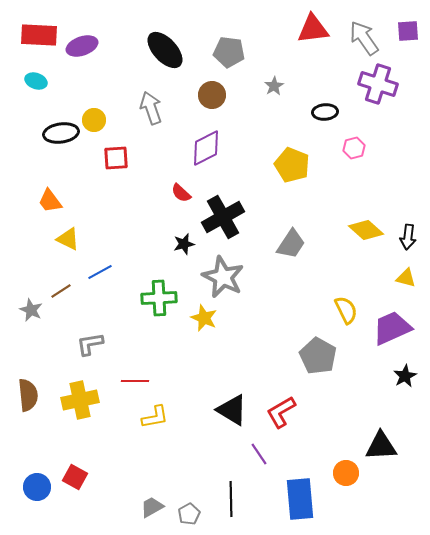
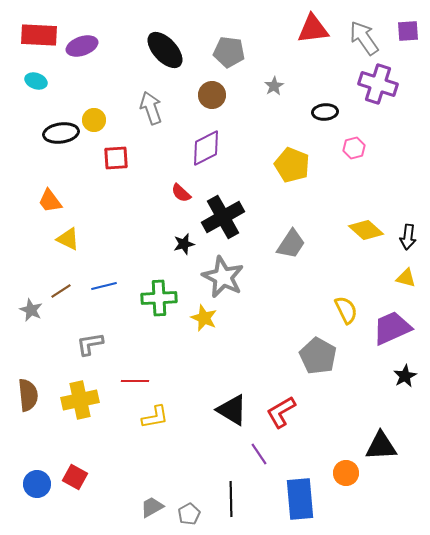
blue line at (100, 272): moved 4 px right, 14 px down; rotated 15 degrees clockwise
blue circle at (37, 487): moved 3 px up
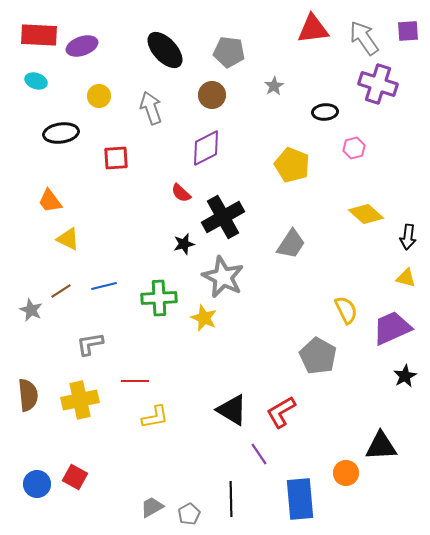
yellow circle at (94, 120): moved 5 px right, 24 px up
yellow diamond at (366, 230): moved 16 px up
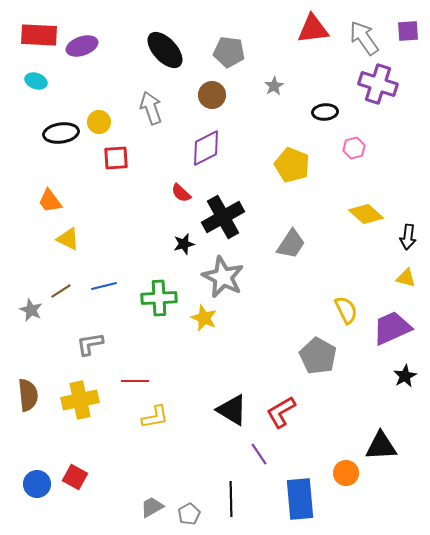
yellow circle at (99, 96): moved 26 px down
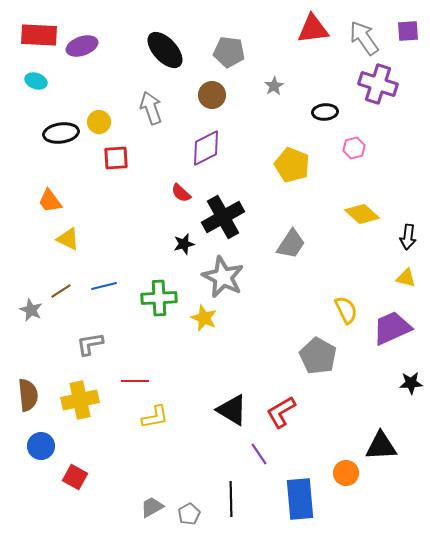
yellow diamond at (366, 214): moved 4 px left
black star at (405, 376): moved 6 px right, 7 px down; rotated 25 degrees clockwise
blue circle at (37, 484): moved 4 px right, 38 px up
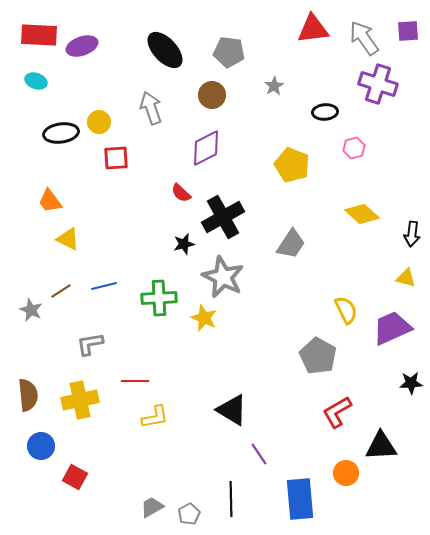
black arrow at (408, 237): moved 4 px right, 3 px up
red L-shape at (281, 412): moved 56 px right
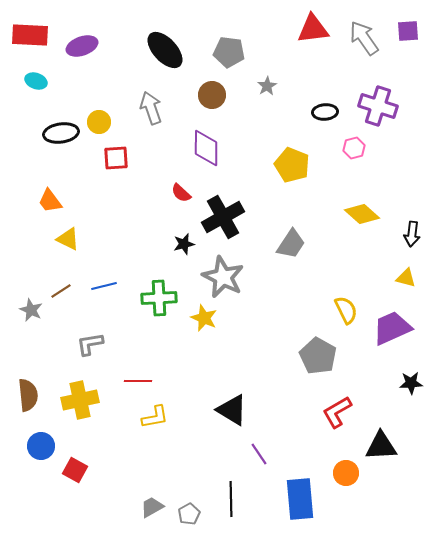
red rectangle at (39, 35): moved 9 px left
purple cross at (378, 84): moved 22 px down
gray star at (274, 86): moved 7 px left
purple diamond at (206, 148): rotated 63 degrees counterclockwise
red line at (135, 381): moved 3 px right
red square at (75, 477): moved 7 px up
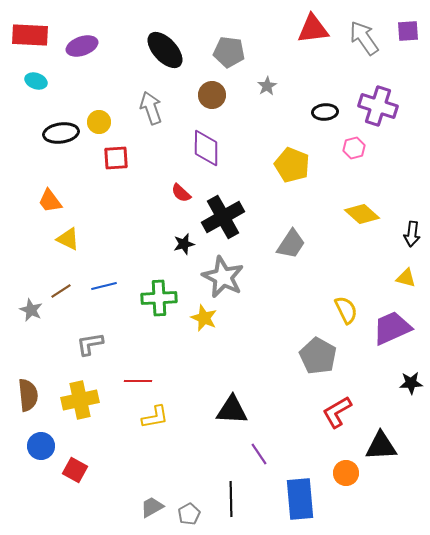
black triangle at (232, 410): rotated 28 degrees counterclockwise
